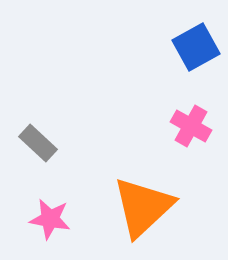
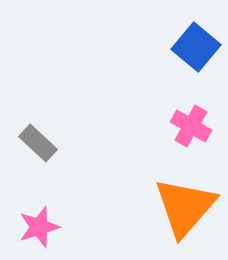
blue square: rotated 21 degrees counterclockwise
orange triangle: moved 42 px right; rotated 6 degrees counterclockwise
pink star: moved 11 px left, 8 px down; rotated 27 degrees counterclockwise
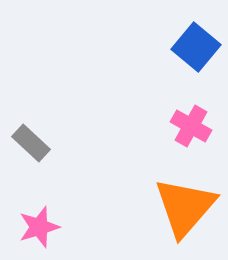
gray rectangle: moved 7 px left
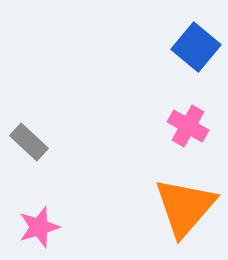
pink cross: moved 3 px left
gray rectangle: moved 2 px left, 1 px up
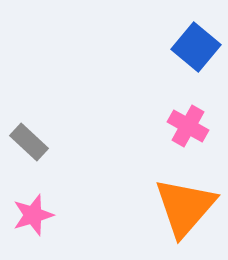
pink star: moved 6 px left, 12 px up
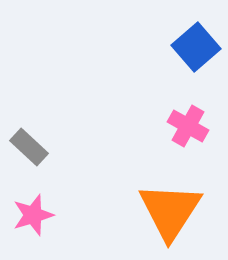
blue square: rotated 9 degrees clockwise
gray rectangle: moved 5 px down
orange triangle: moved 15 px left, 4 px down; rotated 8 degrees counterclockwise
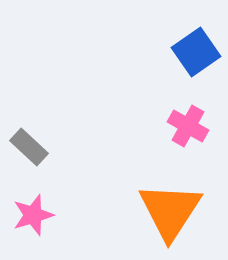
blue square: moved 5 px down; rotated 6 degrees clockwise
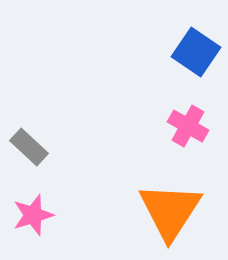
blue square: rotated 21 degrees counterclockwise
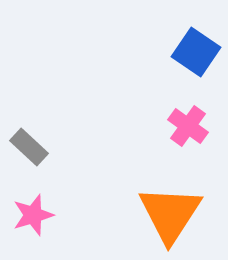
pink cross: rotated 6 degrees clockwise
orange triangle: moved 3 px down
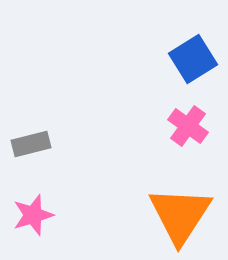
blue square: moved 3 px left, 7 px down; rotated 24 degrees clockwise
gray rectangle: moved 2 px right, 3 px up; rotated 57 degrees counterclockwise
orange triangle: moved 10 px right, 1 px down
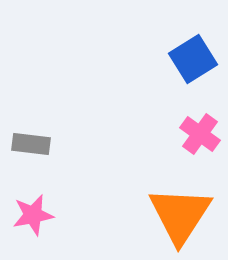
pink cross: moved 12 px right, 8 px down
gray rectangle: rotated 21 degrees clockwise
pink star: rotated 6 degrees clockwise
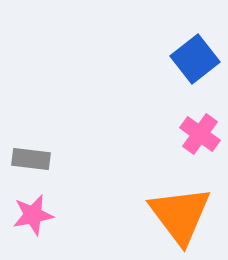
blue square: moved 2 px right; rotated 6 degrees counterclockwise
gray rectangle: moved 15 px down
orange triangle: rotated 10 degrees counterclockwise
